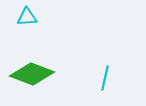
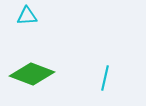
cyan triangle: moved 1 px up
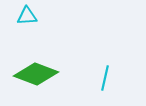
green diamond: moved 4 px right
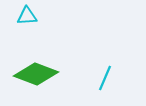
cyan line: rotated 10 degrees clockwise
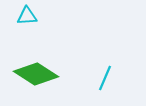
green diamond: rotated 12 degrees clockwise
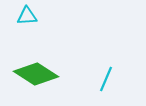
cyan line: moved 1 px right, 1 px down
